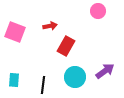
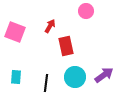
pink circle: moved 12 px left
red arrow: rotated 48 degrees counterclockwise
red rectangle: rotated 42 degrees counterclockwise
purple arrow: moved 1 px left, 4 px down
cyan rectangle: moved 2 px right, 3 px up
black line: moved 3 px right, 2 px up
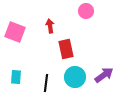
red arrow: rotated 40 degrees counterclockwise
red rectangle: moved 3 px down
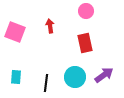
red rectangle: moved 19 px right, 6 px up
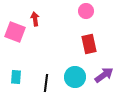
red arrow: moved 15 px left, 7 px up
red rectangle: moved 4 px right, 1 px down
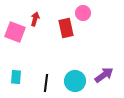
pink circle: moved 3 px left, 2 px down
red arrow: rotated 24 degrees clockwise
red rectangle: moved 23 px left, 16 px up
cyan circle: moved 4 px down
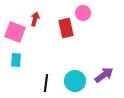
cyan rectangle: moved 17 px up
